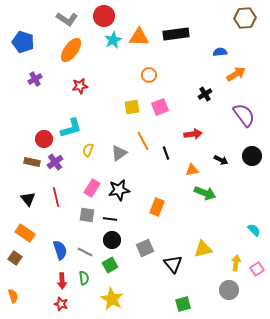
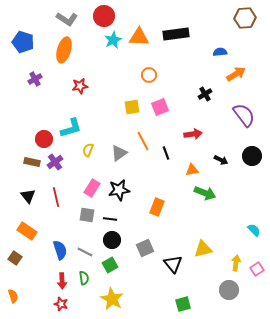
orange ellipse at (71, 50): moved 7 px left; rotated 20 degrees counterclockwise
black triangle at (28, 199): moved 3 px up
orange rectangle at (25, 233): moved 2 px right, 2 px up
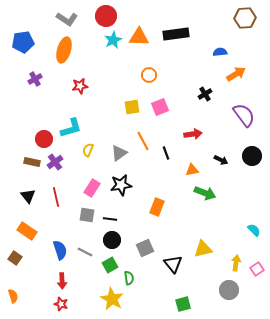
red circle at (104, 16): moved 2 px right
blue pentagon at (23, 42): rotated 25 degrees counterclockwise
black star at (119, 190): moved 2 px right, 5 px up
green semicircle at (84, 278): moved 45 px right
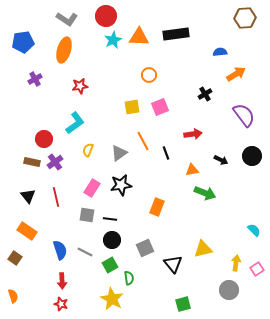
cyan L-shape at (71, 128): moved 4 px right, 5 px up; rotated 20 degrees counterclockwise
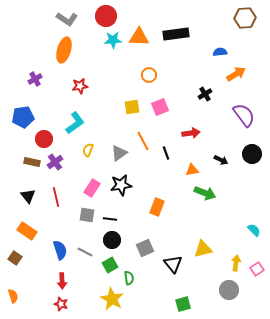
cyan star at (113, 40): rotated 24 degrees clockwise
blue pentagon at (23, 42): moved 75 px down
red arrow at (193, 134): moved 2 px left, 1 px up
black circle at (252, 156): moved 2 px up
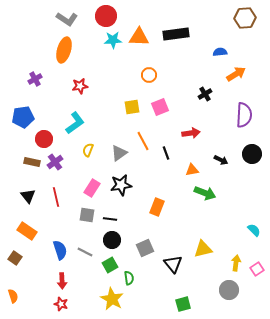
purple semicircle at (244, 115): rotated 40 degrees clockwise
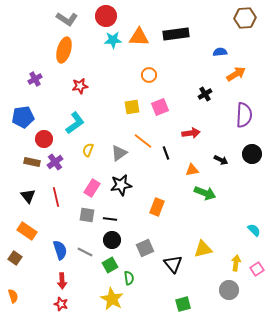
orange line at (143, 141): rotated 24 degrees counterclockwise
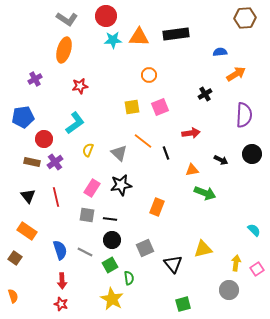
gray triangle at (119, 153): rotated 42 degrees counterclockwise
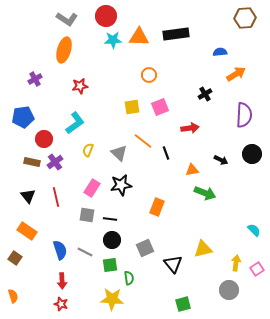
red arrow at (191, 133): moved 1 px left, 5 px up
green square at (110, 265): rotated 21 degrees clockwise
yellow star at (112, 299): rotated 25 degrees counterclockwise
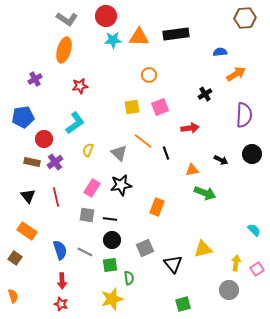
yellow star at (112, 299): rotated 20 degrees counterclockwise
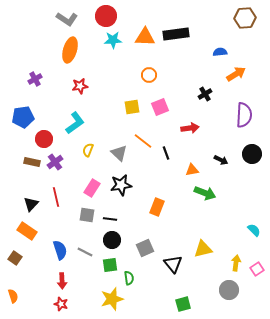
orange triangle at (139, 37): moved 6 px right
orange ellipse at (64, 50): moved 6 px right
black triangle at (28, 196): moved 3 px right, 8 px down; rotated 21 degrees clockwise
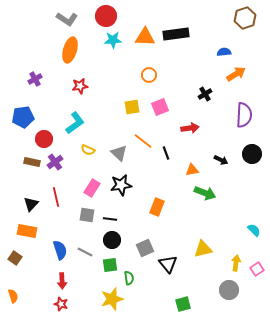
brown hexagon at (245, 18): rotated 15 degrees counterclockwise
blue semicircle at (220, 52): moved 4 px right
yellow semicircle at (88, 150): rotated 88 degrees counterclockwise
orange rectangle at (27, 231): rotated 24 degrees counterclockwise
black triangle at (173, 264): moved 5 px left
